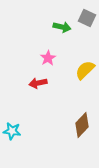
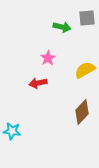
gray square: rotated 30 degrees counterclockwise
yellow semicircle: rotated 15 degrees clockwise
brown diamond: moved 13 px up
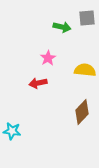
yellow semicircle: rotated 35 degrees clockwise
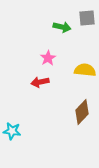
red arrow: moved 2 px right, 1 px up
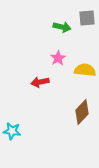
pink star: moved 10 px right
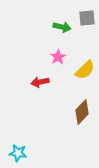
pink star: moved 1 px up
yellow semicircle: rotated 130 degrees clockwise
cyan star: moved 6 px right, 22 px down
